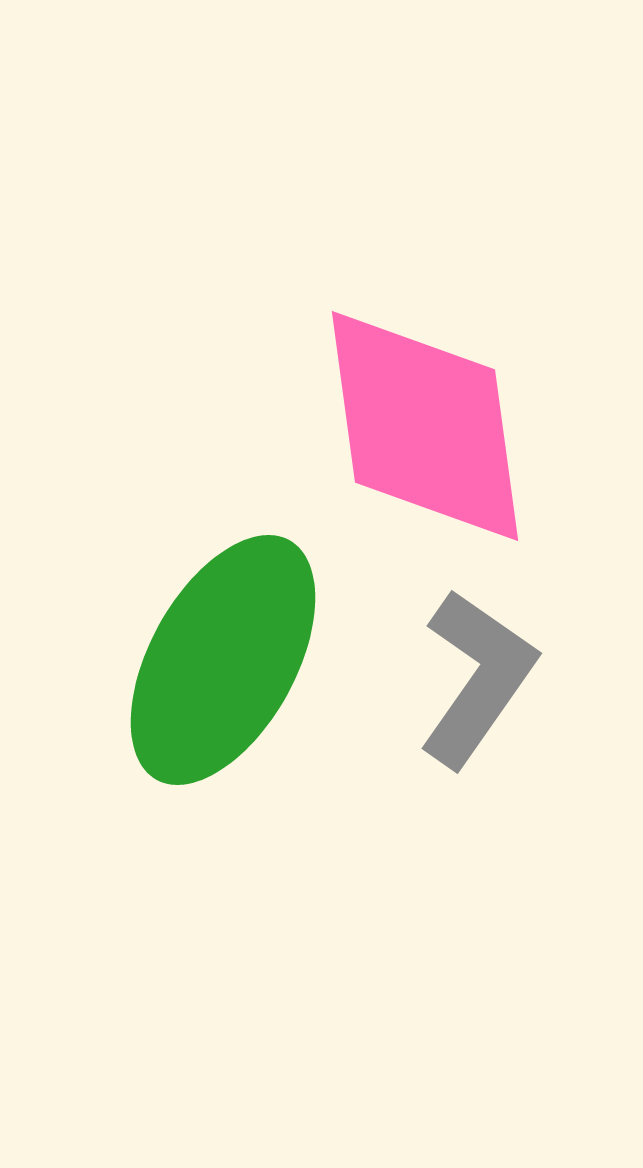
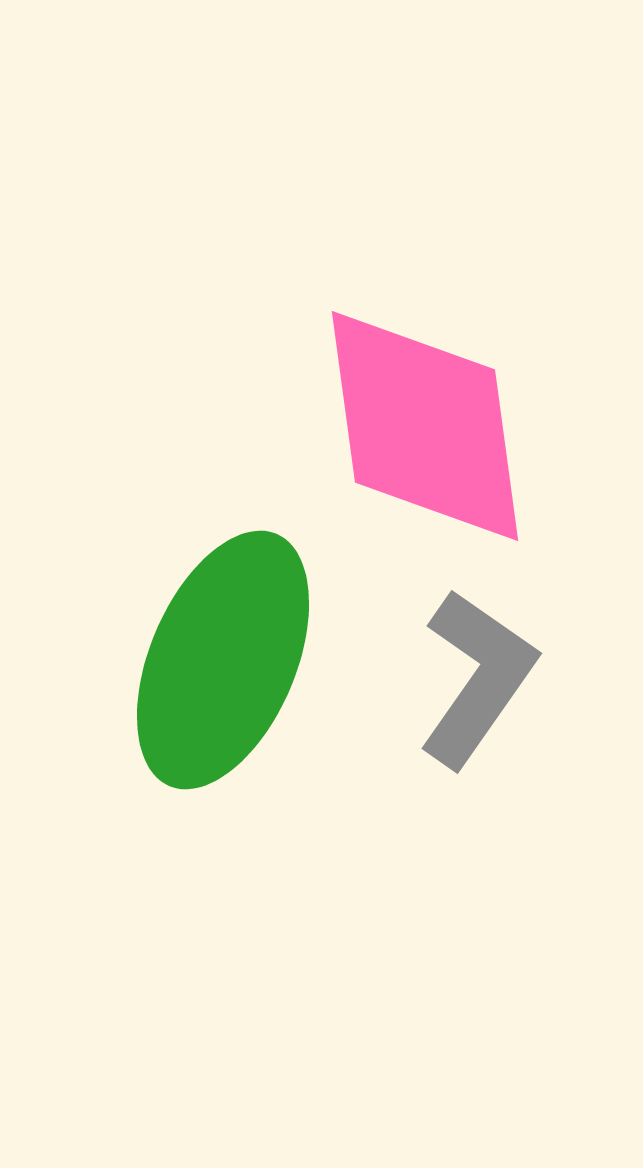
green ellipse: rotated 6 degrees counterclockwise
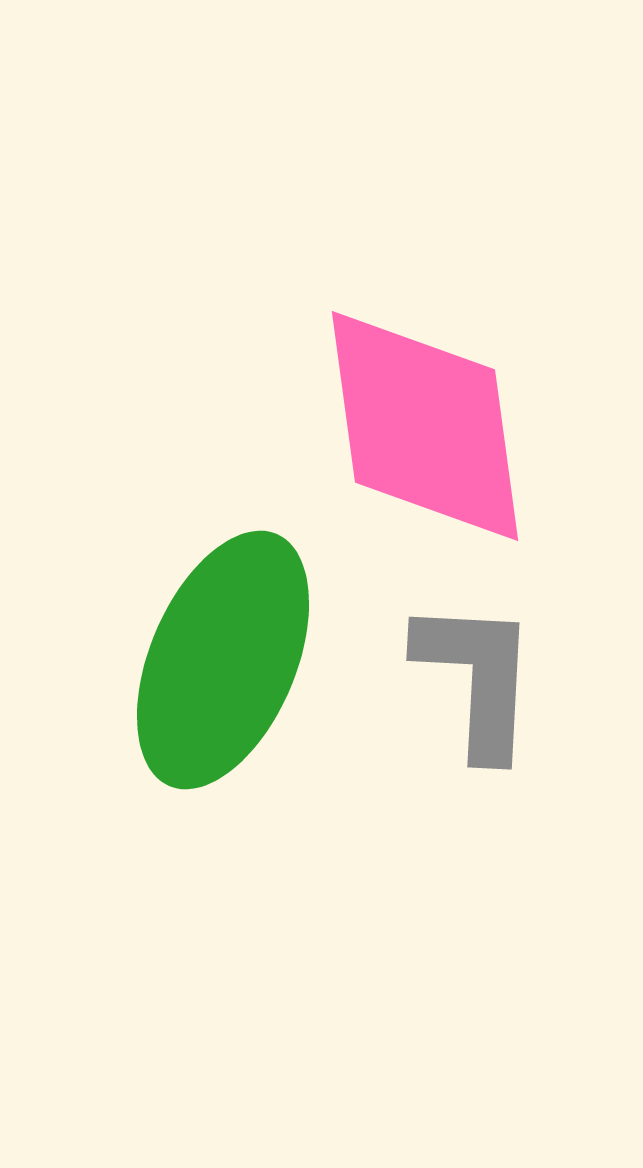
gray L-shape: rotated 32 degrees counterclockwise
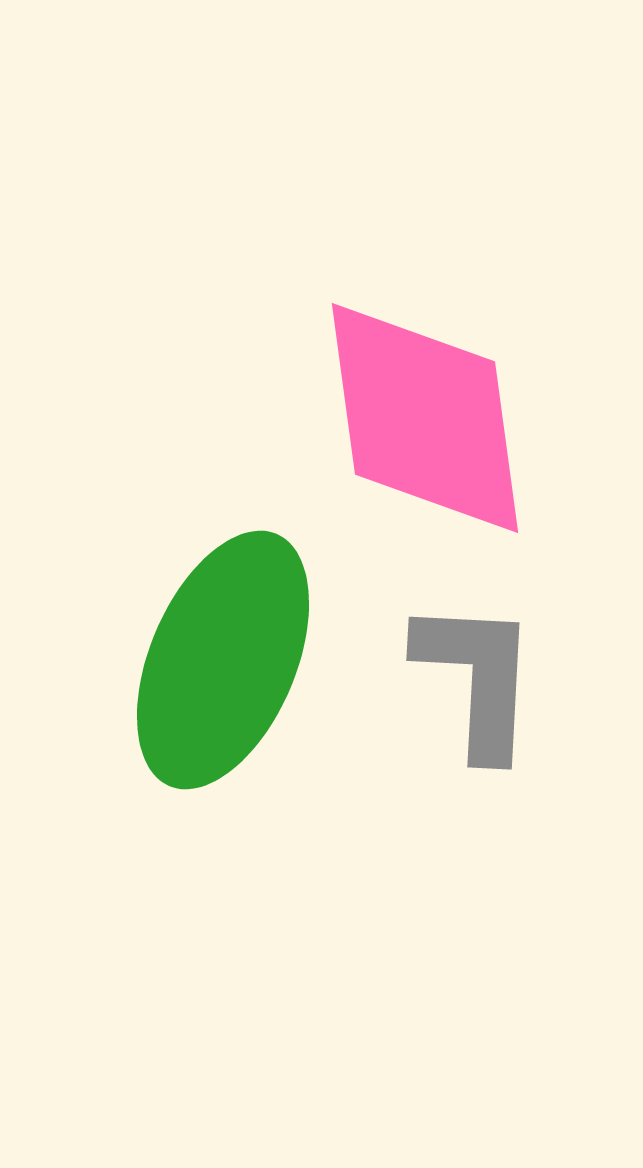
pink diamond: moved 8 px up
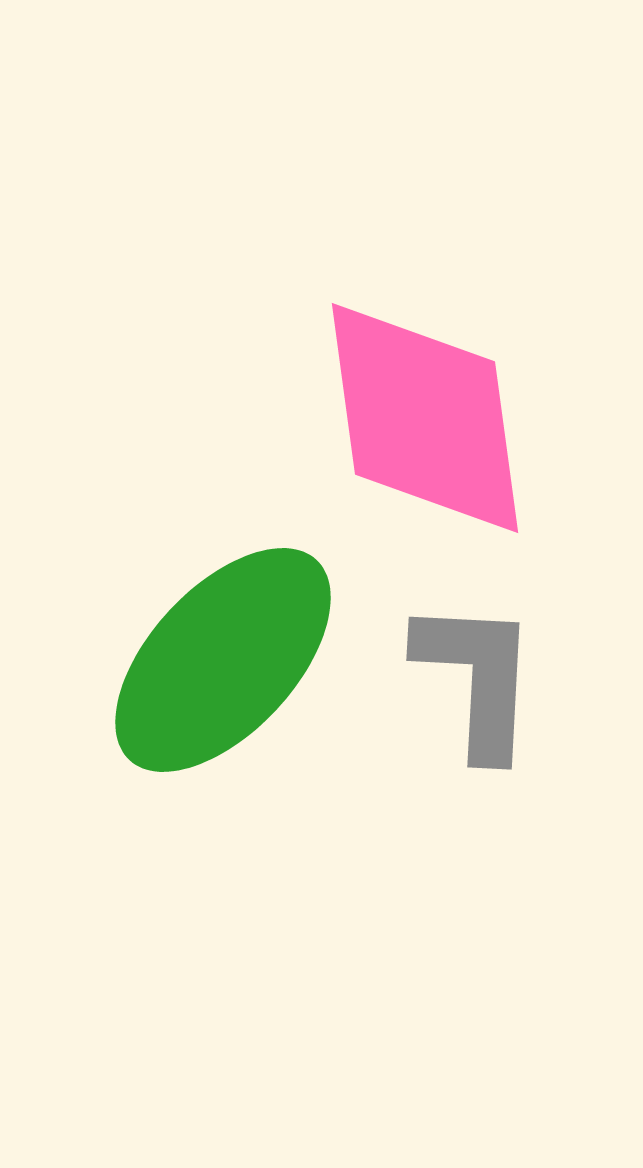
green ellipse: rotated 20 degrees clockwise
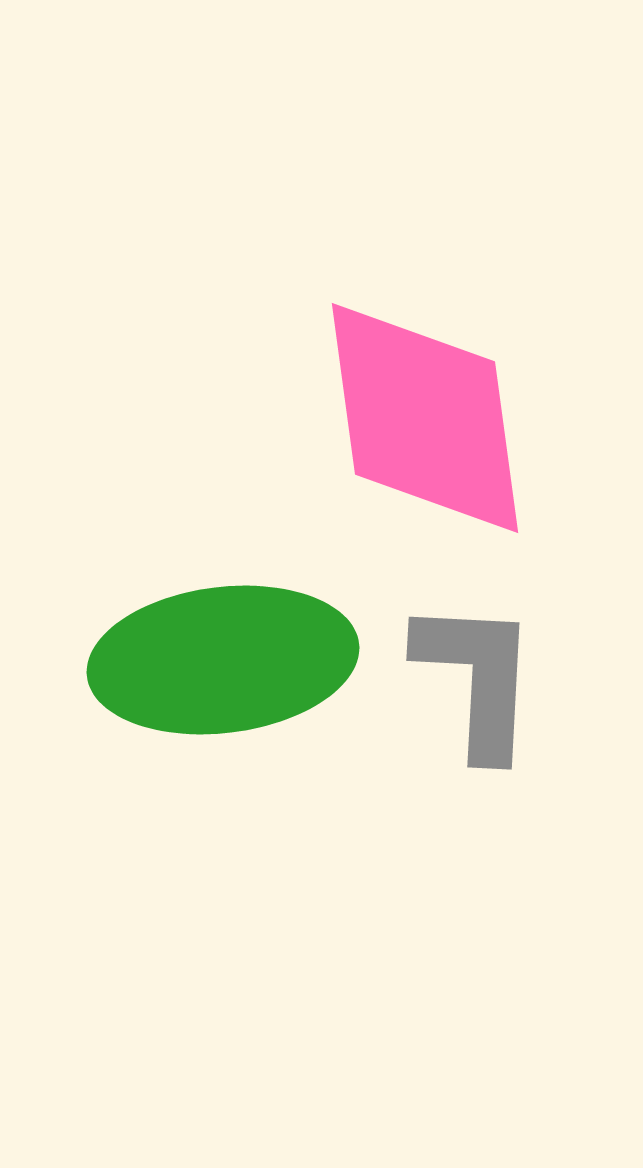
green ellipse: rotated 40 degrees clockwise
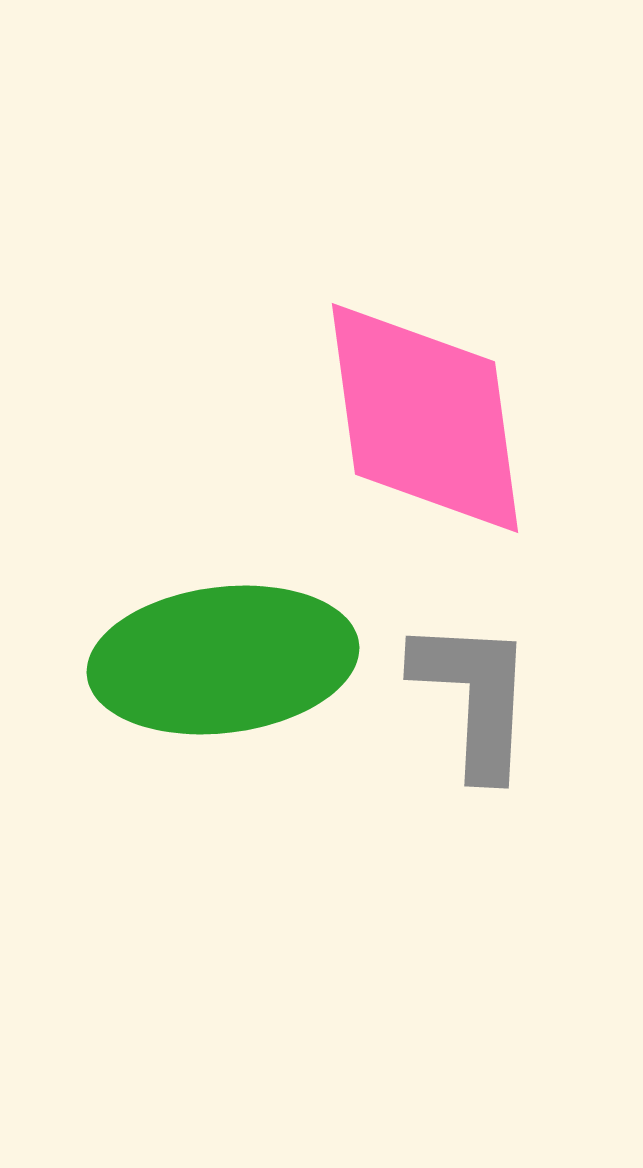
gray L-shape: moved 3 px left, 19 px down
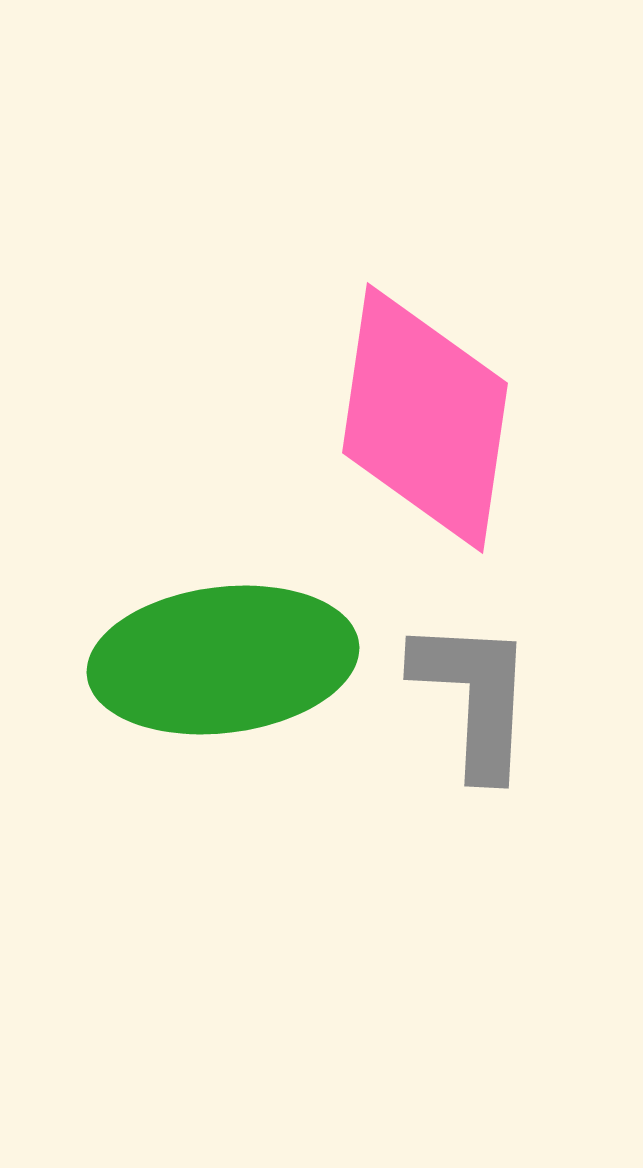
pink diamond: rotated 16 degrees clockwise
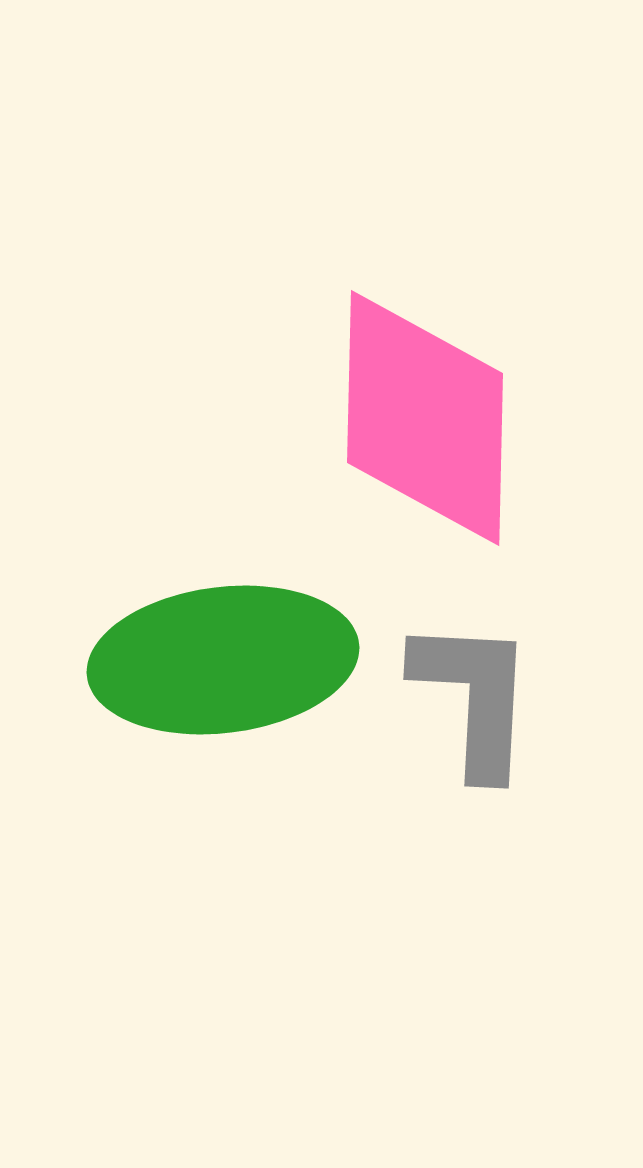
pink diamond: rotated 7 degrees counterclockwise
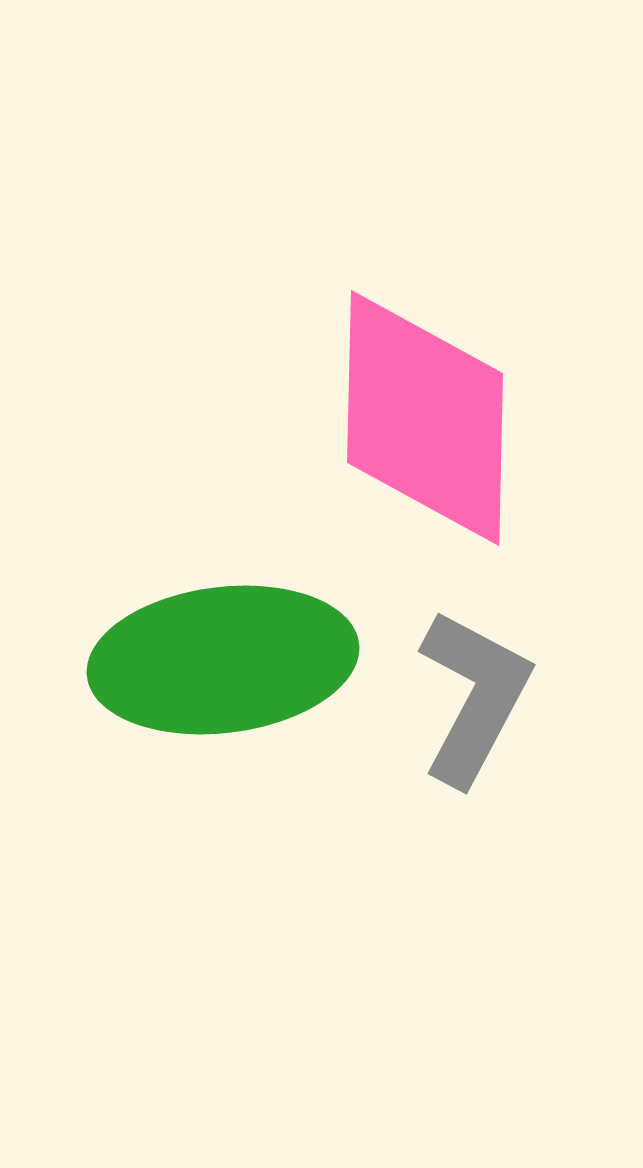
gray L-shape: rotated 25 degrees clockwise
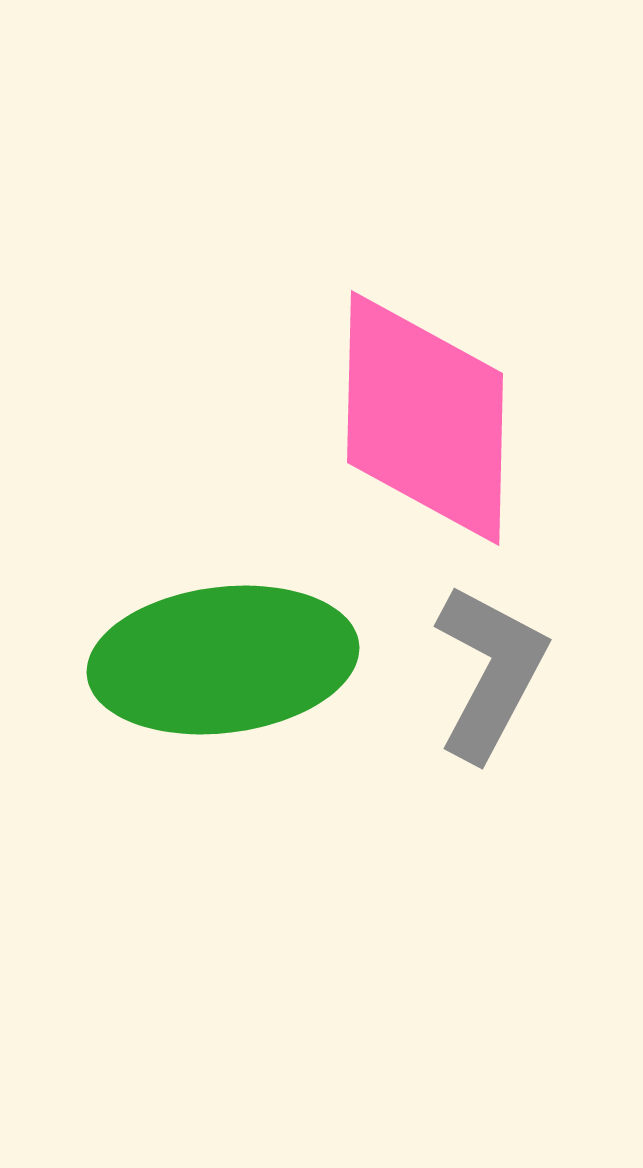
gray L-shape: moved 16 px right, 25 px up
